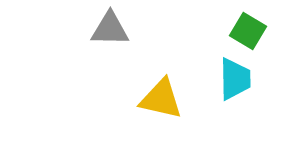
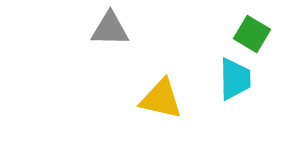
green square: moved 4 px right, 3 px down
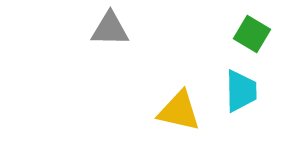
cyan trapezoid: moved 6 px right, 12 px down
yellow triangle: moved 18 px right, 12 px down
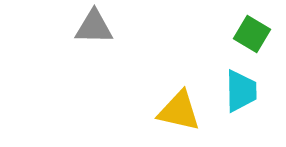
gray triangle: moved 16 px left, 2 px up
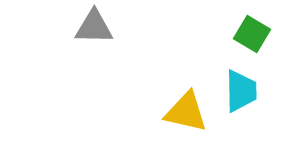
yellow triangle: moved 7 px right, 1 px down
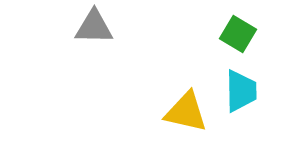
green square: moved 14 px left
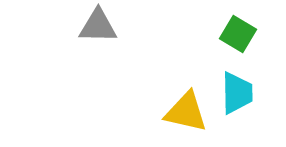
gray triangle: moved 4 px right, 1 px up
cyan trapezoid: moved 4 px left, 2 px down
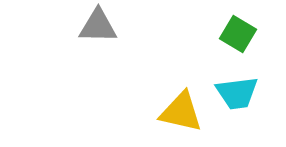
cyan trapezoid: rotated 84 degrees clockwise
yellow triangle: moved 5 px left
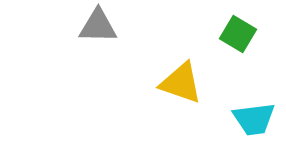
cyan trapezoid: moved 17 px right, 26 px down
yellow triangle: moved 29 px up; rotated 6 degrees clockwise
